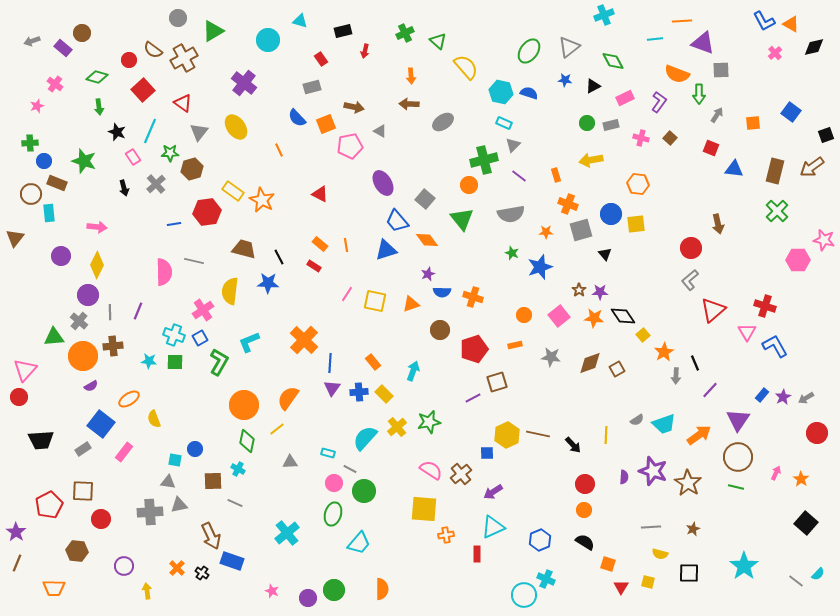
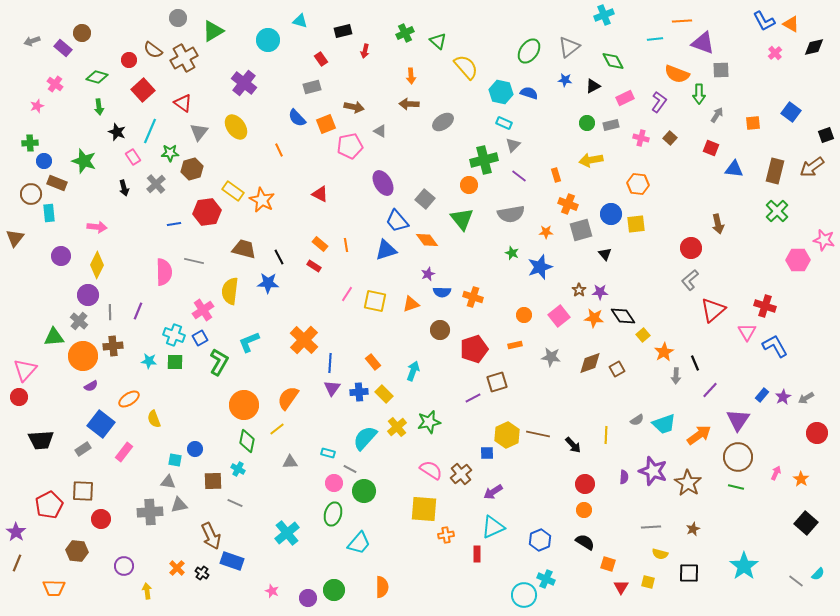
orange semicircle at (382, 589): moved 2 px up
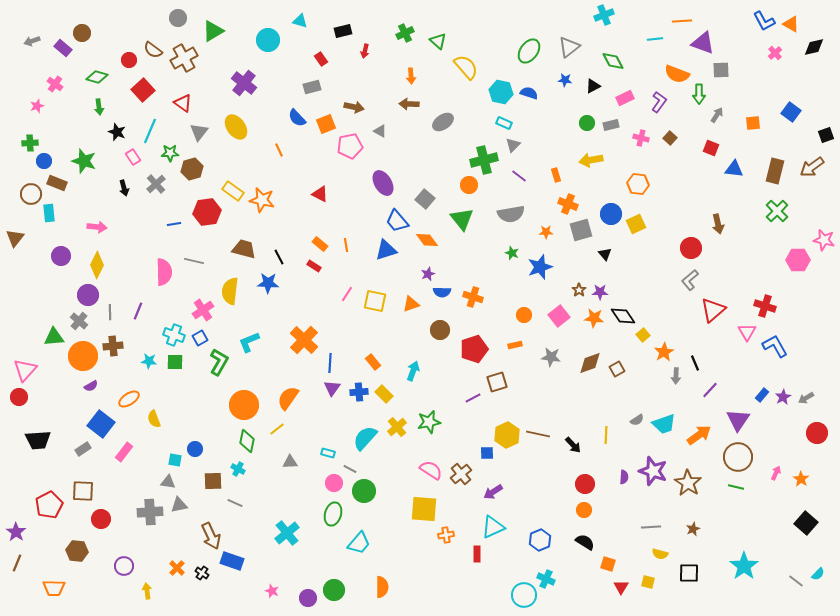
orange star at (262, 200): rotated 15 degrees counterclockwise
yellow square at (636, 224): rotated 18 degrees counterclockwise
black trapezoid at (41, 440): moved 3 px left
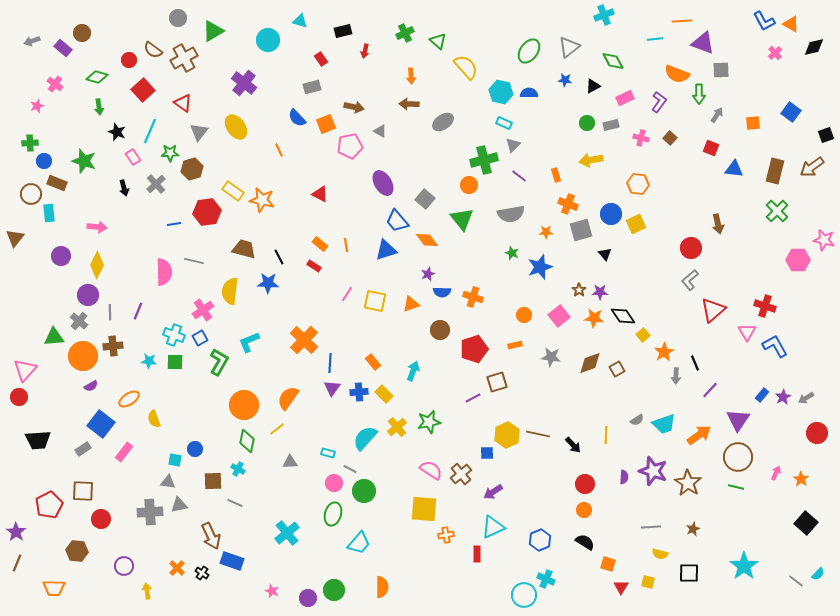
blue semicircle at (529, 93): rotated 18 degrees counterclockwise
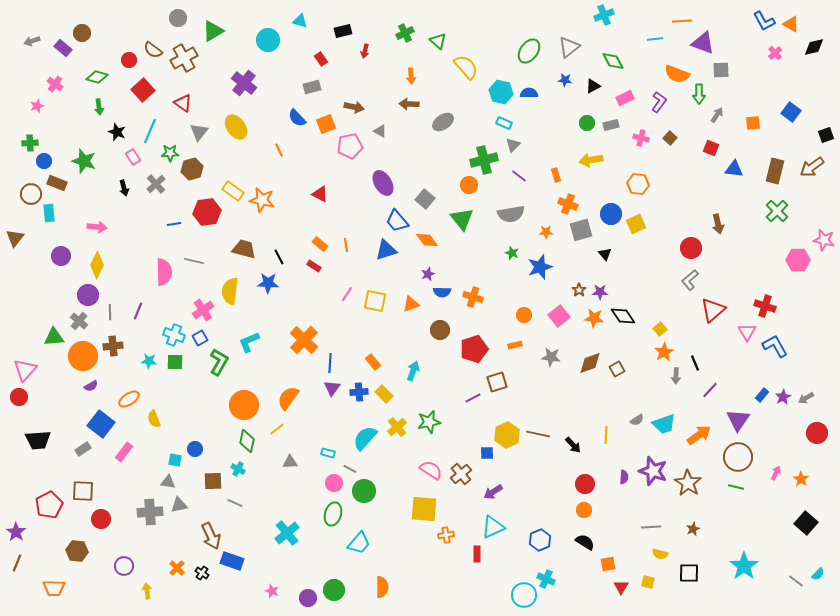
yellow square at (643, 335): moved 17 px right, 6 px up
orange square at (608, 564): rotated 28 degrees counterclockwise
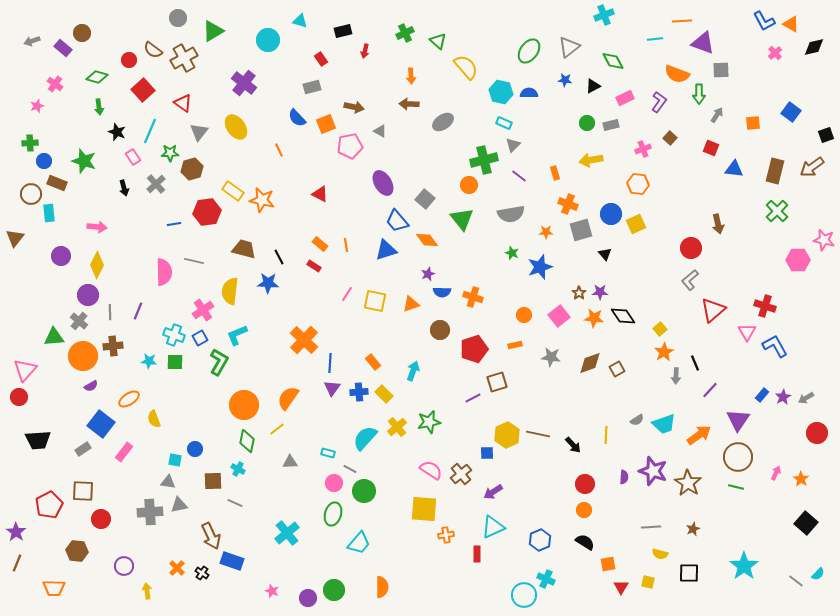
pink cross at (641, 138): moved 2 px right, 11 px down; rotated 35 degrees counterclockwise
orange rectangle at (556, 175): moved 1 px left, 2 px up
brown star at (579, 290): moved 3 px down
cyan L-shape at (249, 342): moved 12 px left, 7 px up
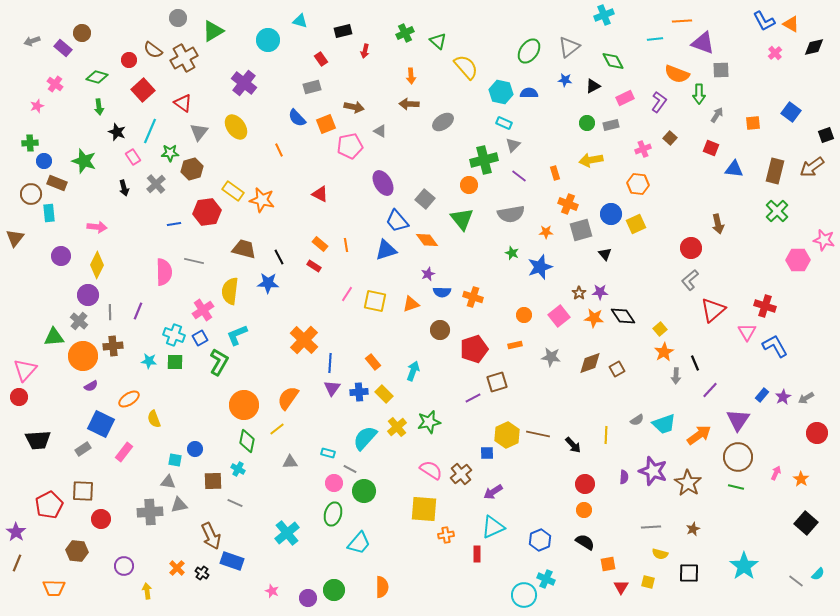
blue square at (101, 424): rotated 12 degrees counterclockwise
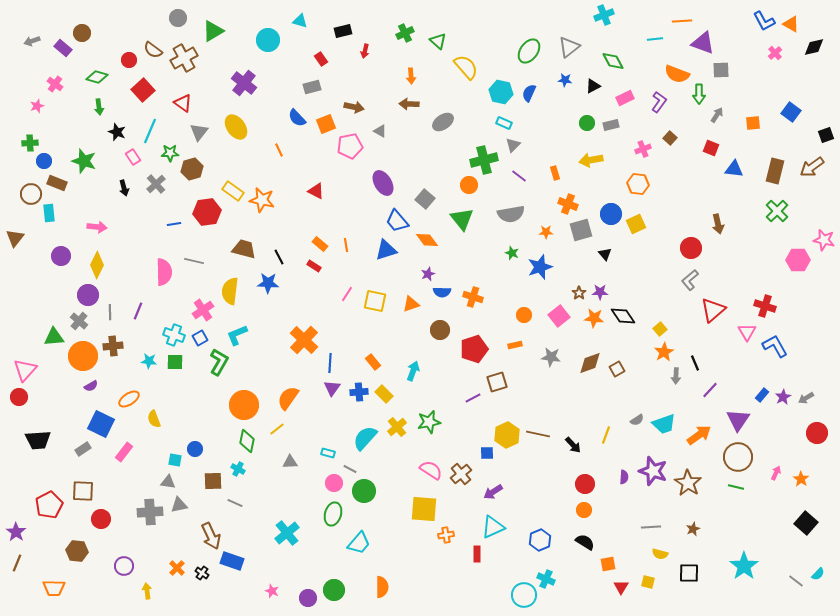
blue semicircle at (529, 93): rotated 66 degrees counterclockwise
red triangle at (320, 194): moved 4 px left, 3 px up
yellow line at (606, 435): rotated 18 degrees clockwise
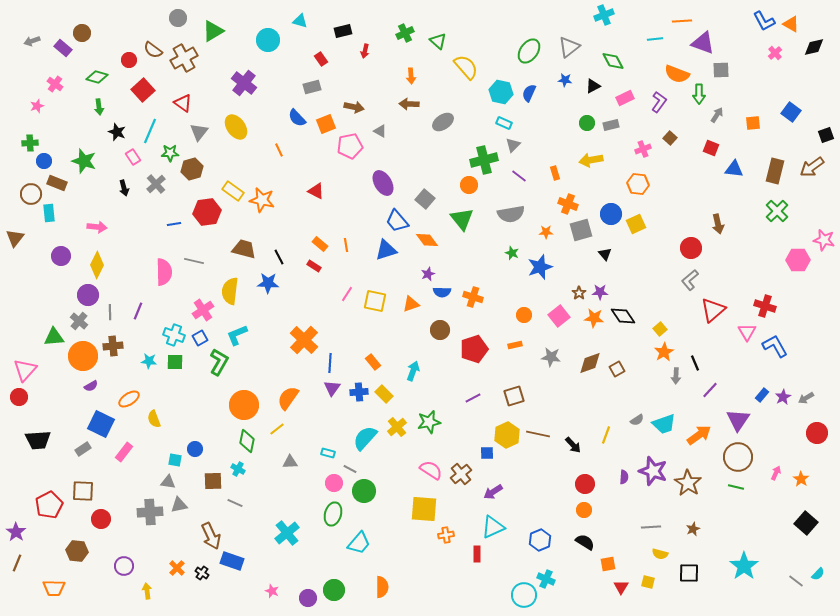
brown square at (497, 382): moved 17 px right, 14 px down
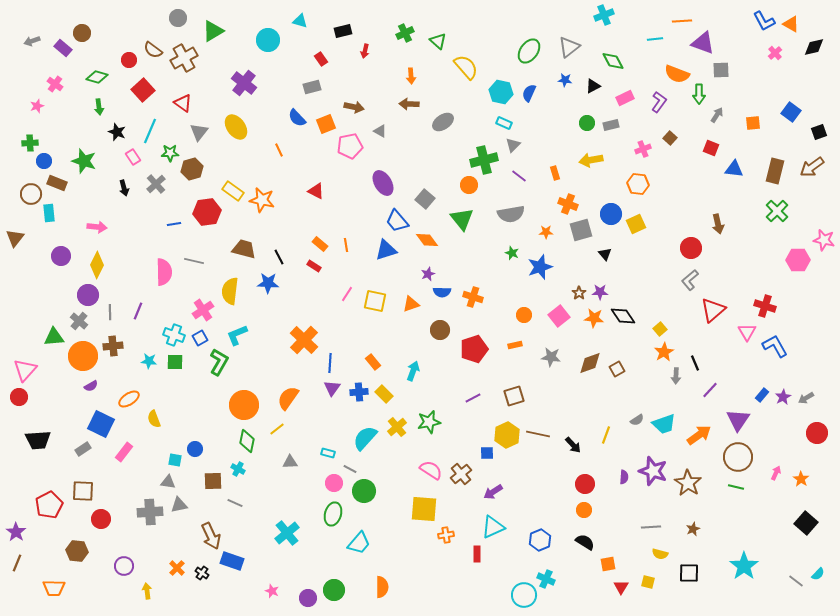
black square at (826, 135): moved 7 px left, 3 px up
